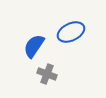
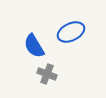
blue semicircle: rotated 65 degrees counterclockwise
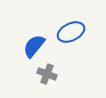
blue semicircle: rotated 70 degrees clockwise
